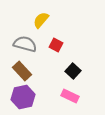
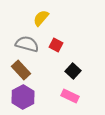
yellow semicircle: moved 2 px up
gray semicircle: moved 2 px right
brown rectangle: moved 1 px left, 1 px up
purple hexagon: rotated 15 degrees counterclockwise
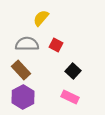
gray semicircle: rotated 15 degrees counterclockwise
pink rectangle: moved 1 px down
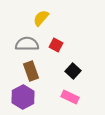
brown rectangle: moved 10 px right, 1 px down; rotated 24 degrees clockwise
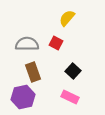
yellow semicircle: moved 26 px right
red square: moved 2 px up
brown rectangle: moved 2 px right, 1 px down
purple hexagon: rotated 15 degrees clockwise
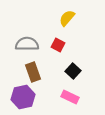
red square: moved 2 px right, 2 px down
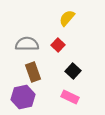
red square: rotated 16 degrees clockwise
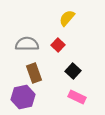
brown rectangle: moved 1 px right, 1 px down
pink rectangle: moved 7 px right
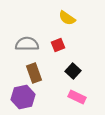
yellow semicircle: rotated 96 degrees counterclockwise
red square: rotated 24 degrees clockwise
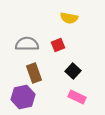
yellow semicircle: moved 2 px right; rotated 24 degrees counterclockwise
